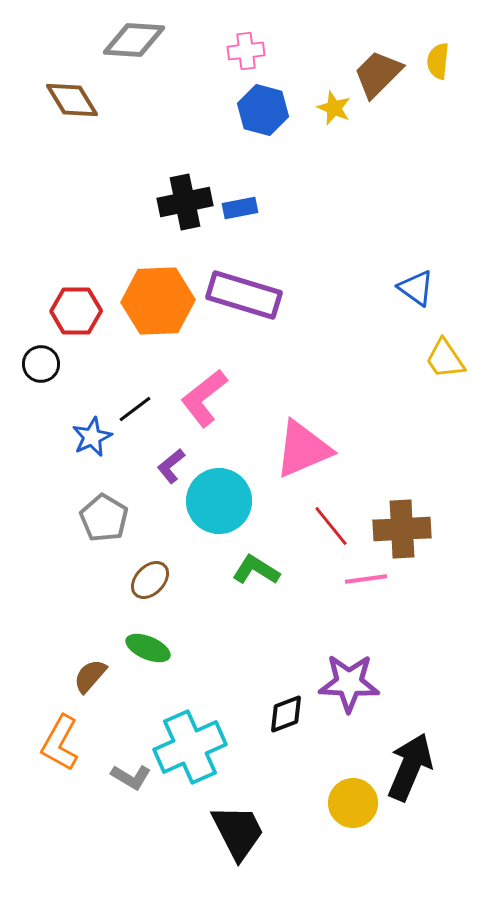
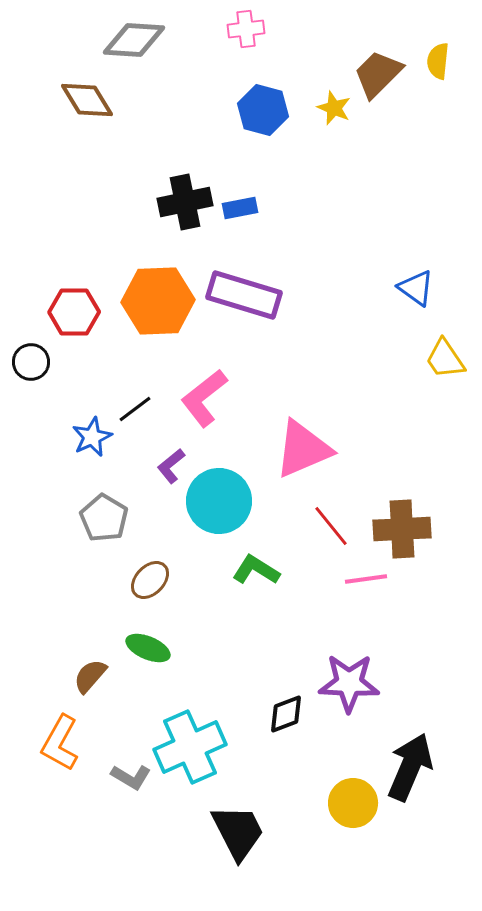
pink cross: moved 22 px up
brown diamond: moved 15 px right
red hexagon: moved 2 px left, 1 px down
black circle: moved 10 px left, 2 px up
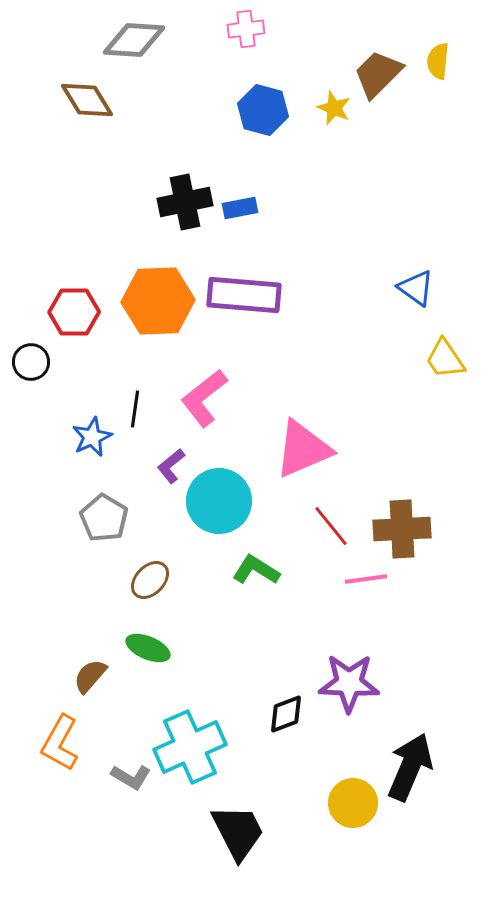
purple rectangle: rotated 12 degrees counterclockwise
black line: rotated 45 degrees counterclockwise
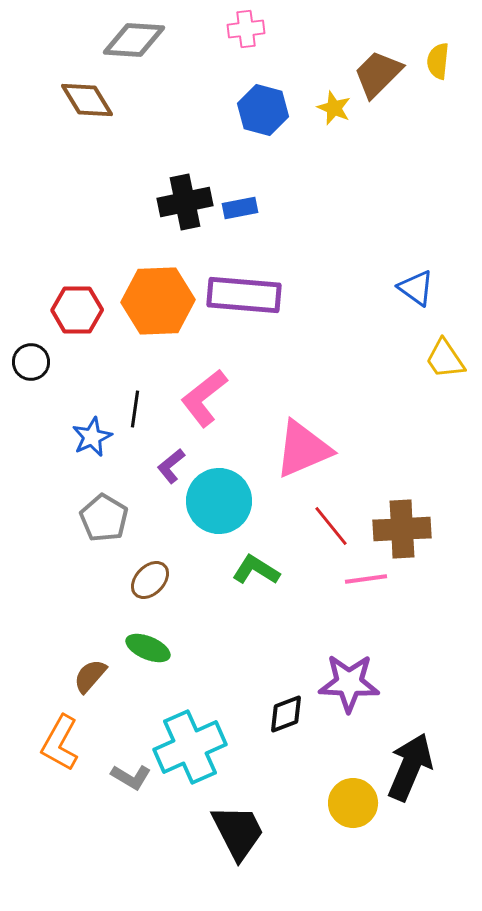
red hexagon: moved 3 px right, 2 px up
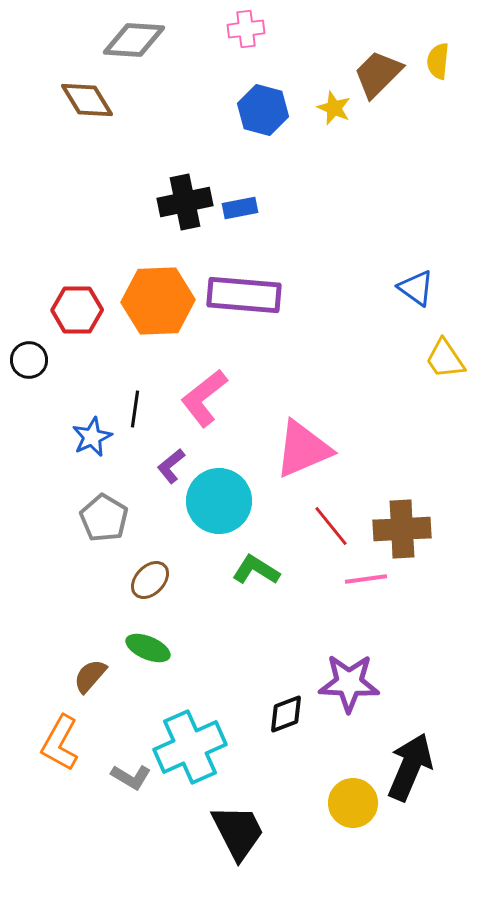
black circle: moved 2 px left, 2 px up
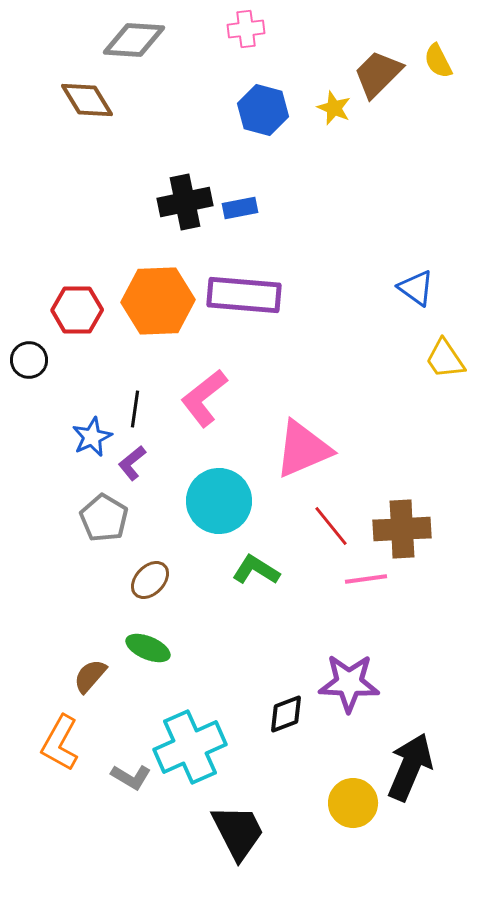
yellow semicircle: rotated 33 degrees counterclockwise
purple L-shape: moved 39 px left, 3 px up
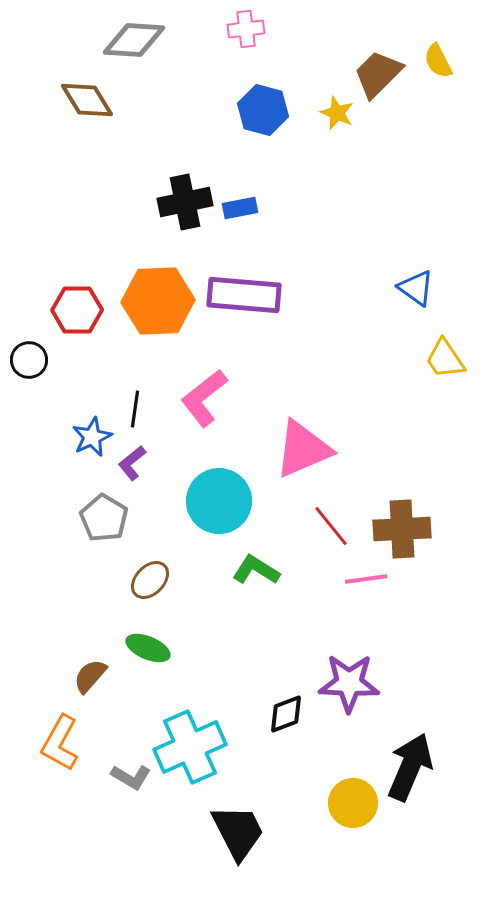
yellow star: moved 3 px right, 5 px down
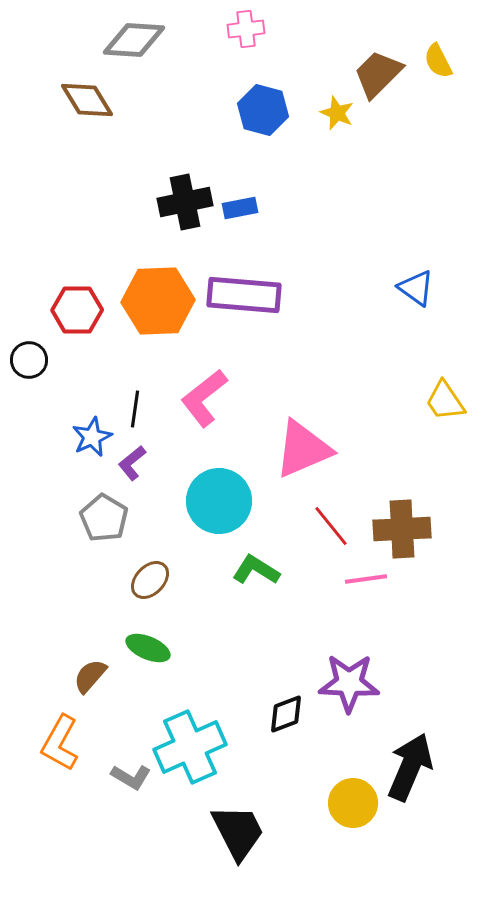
yellow trapezoid: moved 42 px down
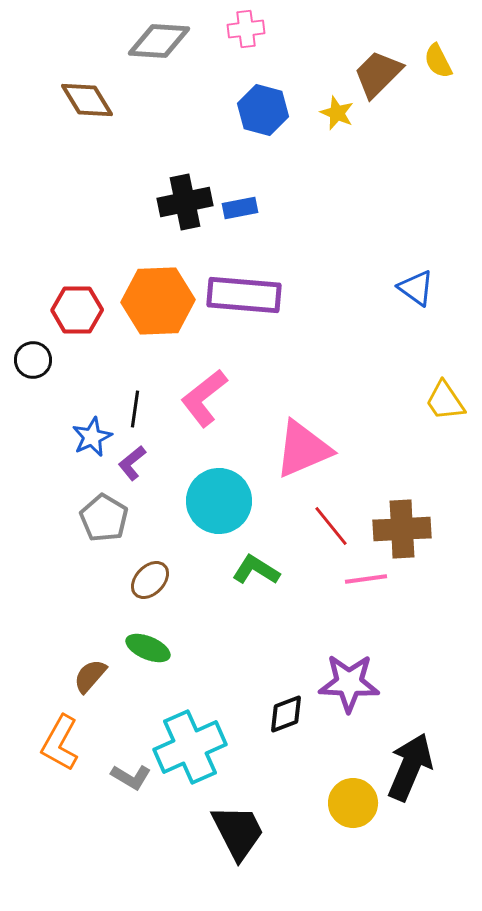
gray diamond: moved 25 px right, 1 px down
black circle: moved 4 px right
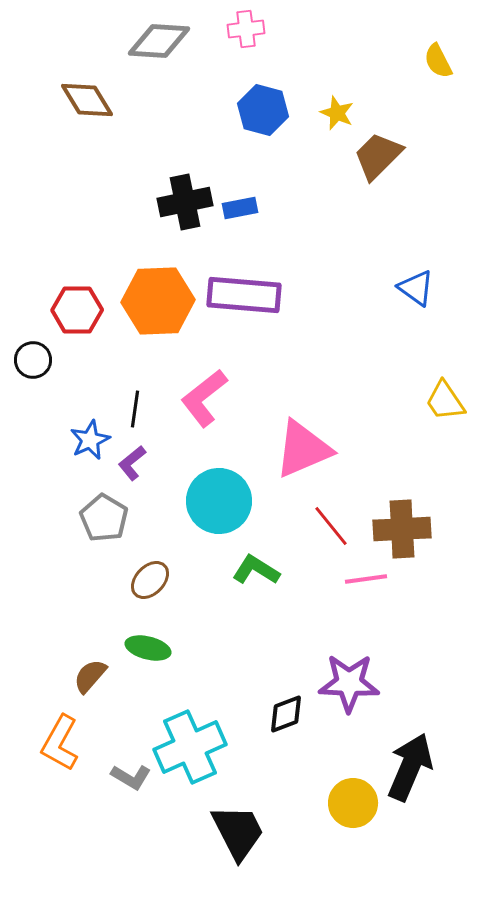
brown trapezoid: moved 82 px down
blue star: moved 2 px left, 3 px down
green ellipse: rotated 9 degrees counterclockwise
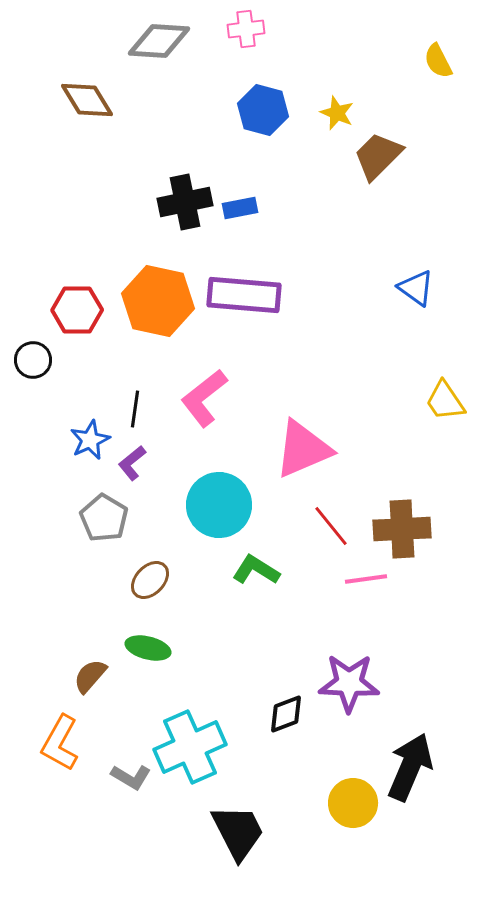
orange hexagon: rotated 14 degrees clockwise
cyan circle: moved 4 px down
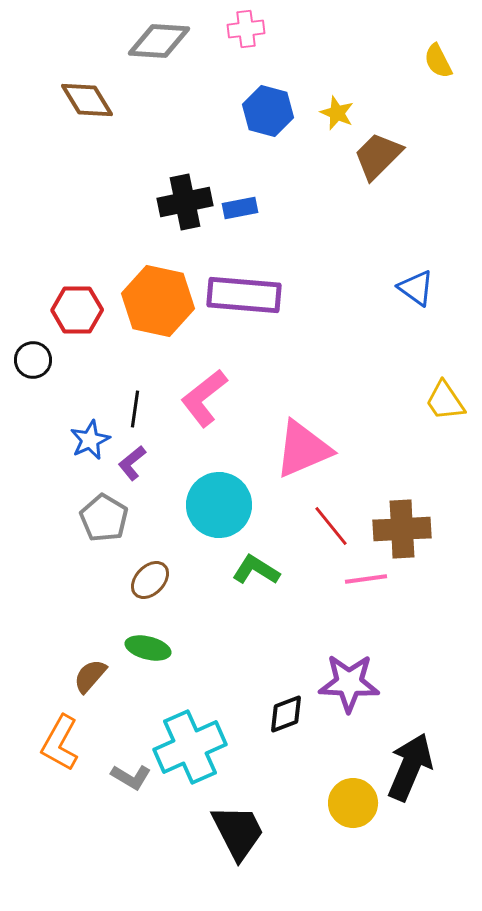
blue hexagon: moved 5 px right, 1 px down
